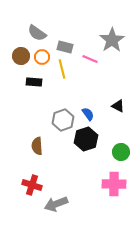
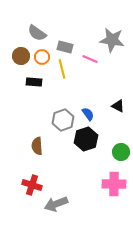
gray star: rotated 30 degrees counterclockwise
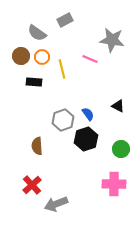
gray rectangle: moved 27 px up; rotated 42 degrees counterclockwise
green circle: moved 3 px up
red cross: rotated 30 degrees clockwise
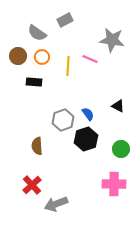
brown circle: moved 3 px left
yellow line: moved 6 px right, 3 px up; rotated 18 degrees clockwise
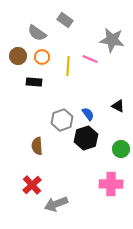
gray rectangle: rotated 63 degrees clockwise
gray hexagon: moved 1 px left
black hexagon: moved 1 px up
pink cross: moved 3 px left
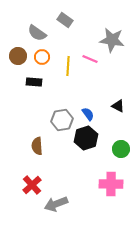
gray hexagon: rotated 10 degrees clockwise
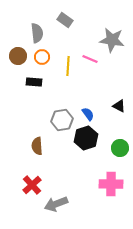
gray semicircle: rotated 132 degrees counterclockwise
black triangle: moved 1 px right
green circle: moved 1 px left, 1 px up
